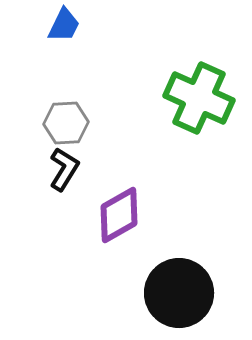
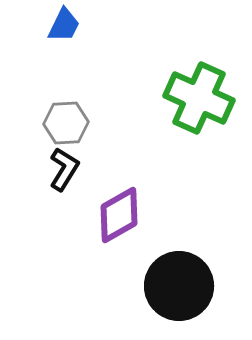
black circle: moved 7 px up
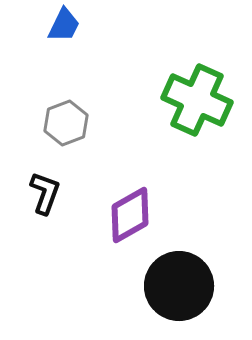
green cross: moved 2 px left, 2 px down
gray hexagon: rotated 18 degrees counterclockwise
black L-shape: moved 19 px left, 24 px down; rotated 12 degrees counterclockwise
purple diamond: moved 11 px right
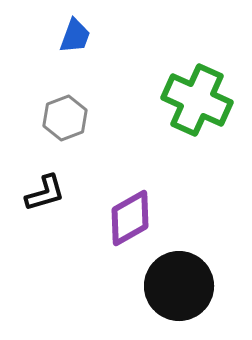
blue trapezoid: moved 11 px right, 11 px down; rotated 6 degrees counterclockwise
gray hexagon: moved 1 px left, 5 px up
black L-shape: rotated 54 degrees clockwise
purple diamond: moved 3 px down
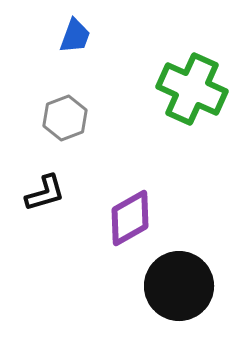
green cross: moved 5 px left, 11 px up
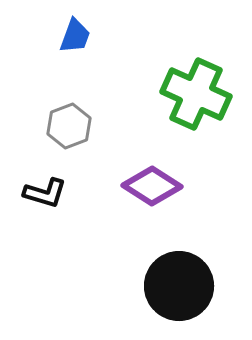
green cross: moved 4 px right, 5 px down
gray hexagon: moved 4 px right, 8 px down
black L-shape: rotated 33 degrees clockwise
purple diamond: moved 22 px right, 32 px up; rotated 62 degrees clockwise
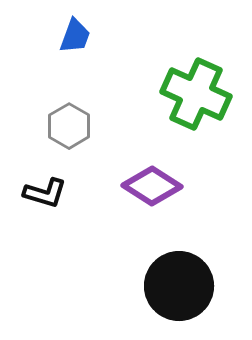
gray hexagon: rotated 9 degrees counterclockwise
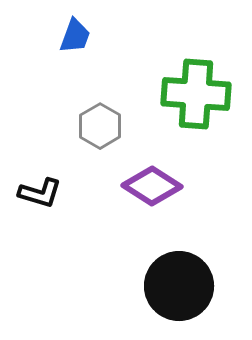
green cross: rotated 20 degrees counterclockwise
gray hexagon: moved 31 px right
black L-shape: moved 5 px left
